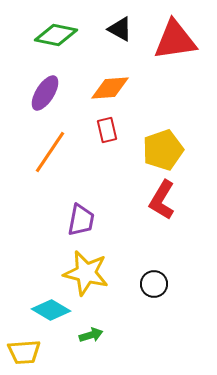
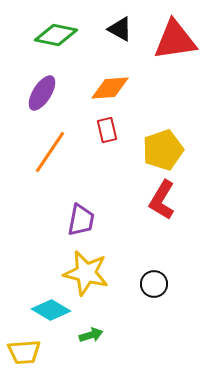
purple ellipse: moved 3 px left
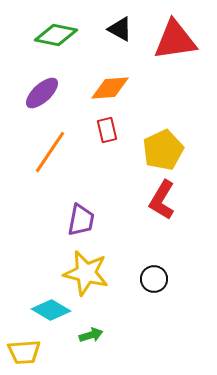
purple ellipse: rotated 15 degrees clockwise
yellow pentagon: rotated 6 degrees counterclockwise
black circle: moved 5 px up
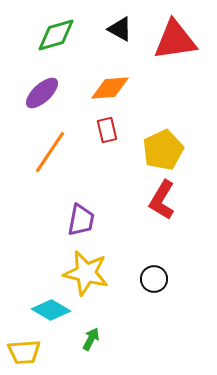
green diamond: rotated 27 degrees counterclockwise
green arrow: moved 4 px down; rotated 45 degrees counterclockwise
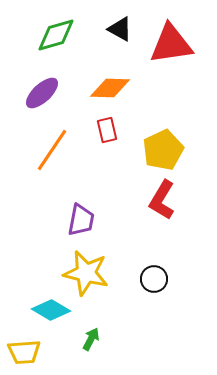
red triangle: moved 4 px left, 4 px down
orange diamond: rotated 6 degrees clockwise
orange line: moved 2 px right, 2 px up
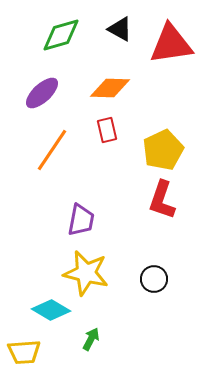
green diamond: moved 5 px right
red L-shape: rotated 12 degrees counterclockwise
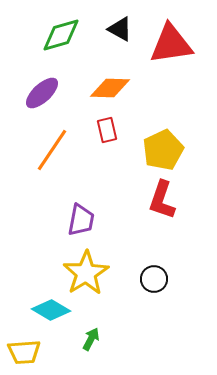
yellow star: rotated 27 degrees clockwise
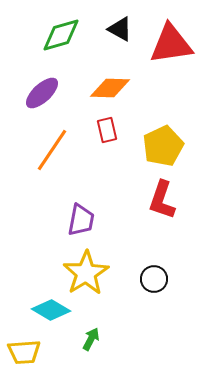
yellow pentagon: moved 4 px up
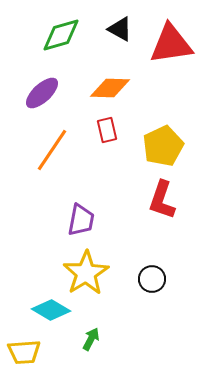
black circle: moved 2 px left
